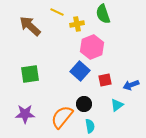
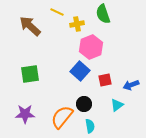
pink hexagon: moved 1 px left
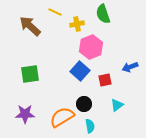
yellow line: moved 2 px left
blue arrow: moved 1 px left, 18 px up
orange semicircle: rotated 20 degrees clockwise
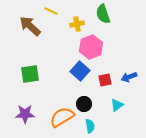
yellow line: moved 4 px left, 1 px up
blue arrow: moved 1 px left, 10 px down
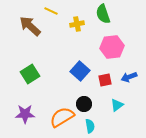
pink hexagon: moved 21 px right; rotated 15 degrees clockwise
green square: rotated 24 degrees counterclockwise
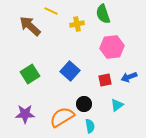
blue square: moved 10 px left
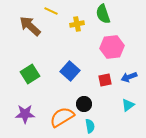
cyan triangle: moved 11 px right
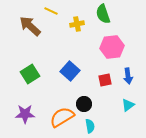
blue arrow: moved 1 px left, 1 px up; rotated 77 degrees counterclockwise
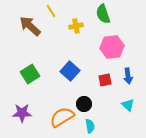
yellow line: rotated 32 degrees clockwise
yellow cross: moved 1 px left, 2 px down
cyan triangle: rotated 40 degrees counterclockwise
purple star: moved 3 px left, 1 px up
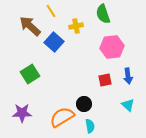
blue square: moved 16 px left, 29 px up
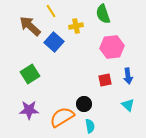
purple star: moved 7 px right, 3 px up
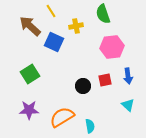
blue square: rotated 18 degrees counterclockwise
black circle: moved 1 px left, 18 px up
